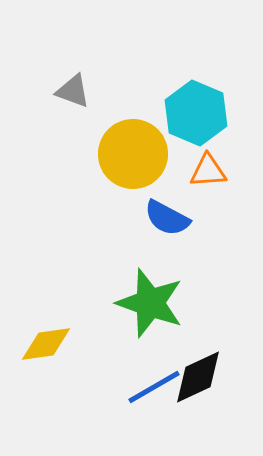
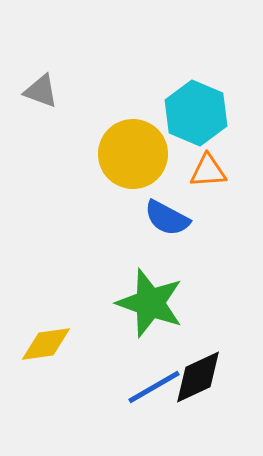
gray triangle: moved 32 px left
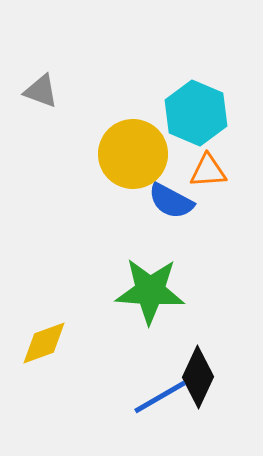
blue semicircle: moved 4 px right, 17 px up
green star: moved 12 px up; rotated 16 degrees counterclockwise
yellow diamond: moved 2 px left, 1 px up; rotated 12 degrees counterclockwise
black diamond: rotated 40 degrees counterclockwise
blue line: moved 6 px right, 10 px down
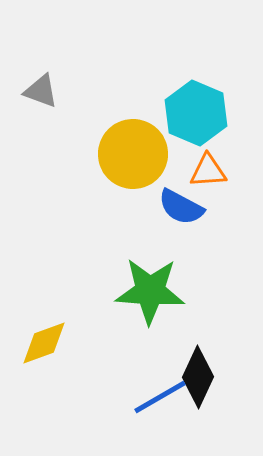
blue semicircle: moved 10 px right, 6 px down
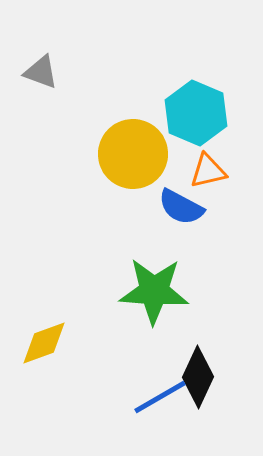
gray triangle: moved 19 px up
orange triangle: rotated 9 degrees counterclockwise
green star: moved 4 px right
